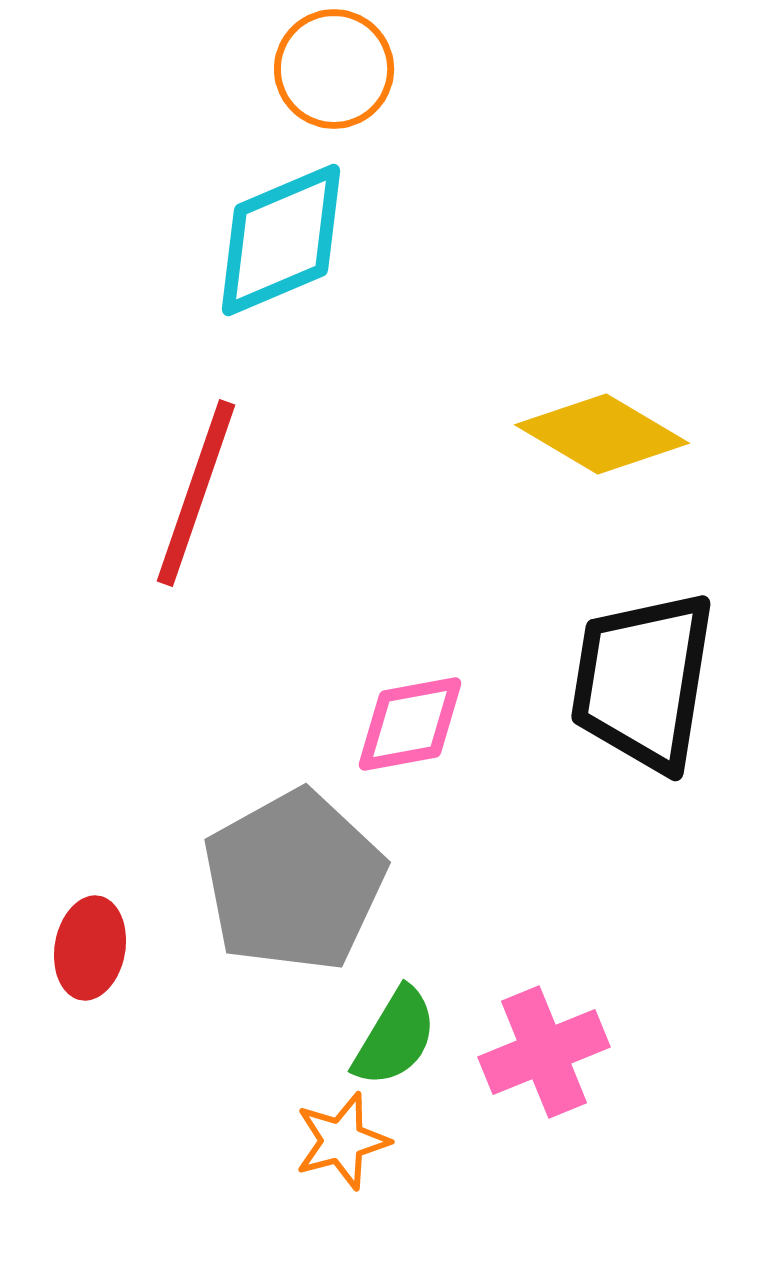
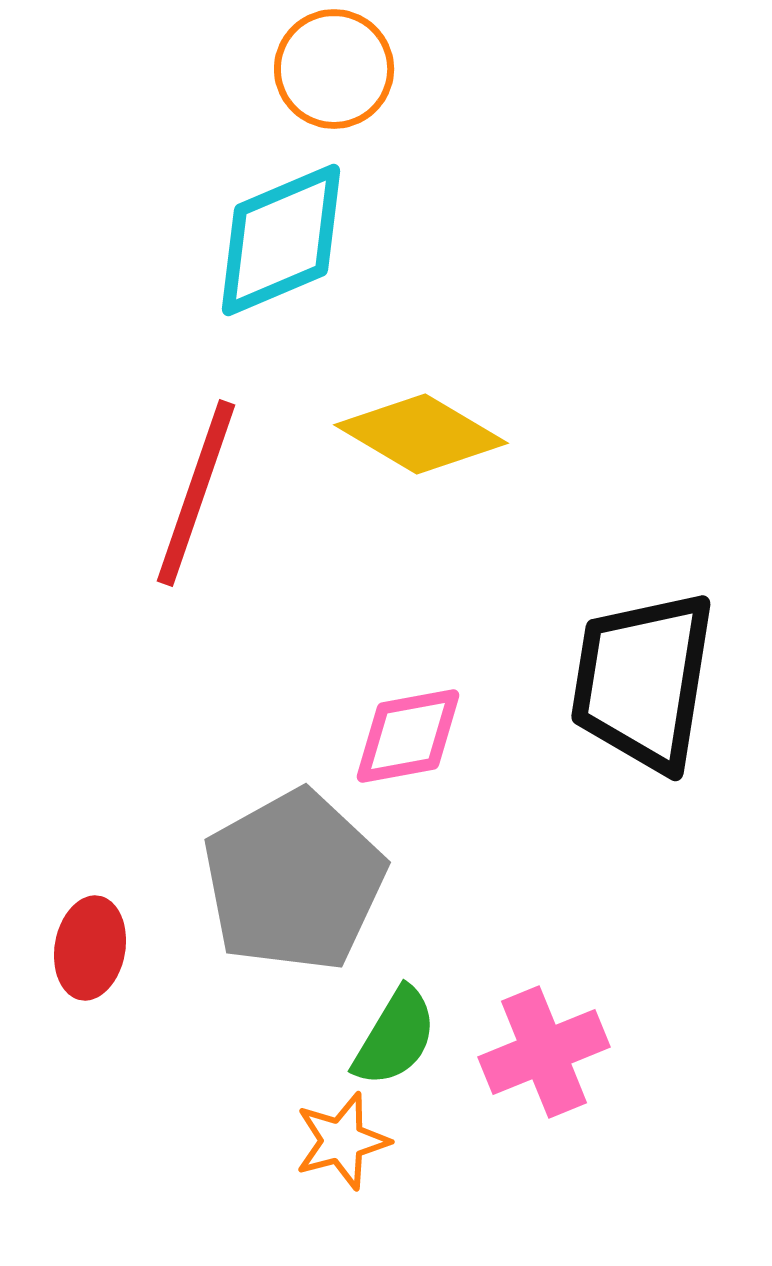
yellow diamond: moved 181 px left
pink diamond: moved 2 px left, 12 px down
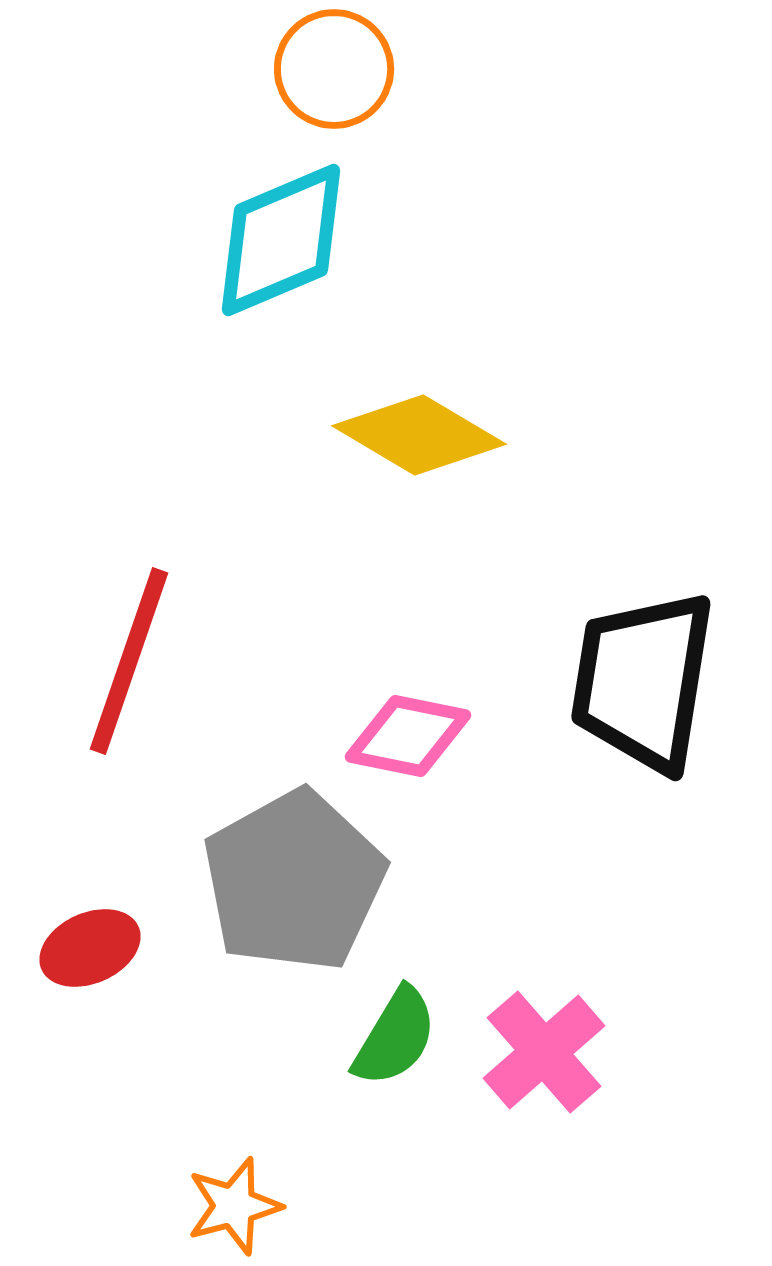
yellow diamond: moved 2 px left, 1 px down
red line: moved 67 px left, 168 px down
pink diamond: rotated 22 degrees clockwise
red ellipse: rotated 56 degrees clockwise
pink cross: rotated 19 degrees counterclockwise
orange star: moved 108 px left, 65 px down
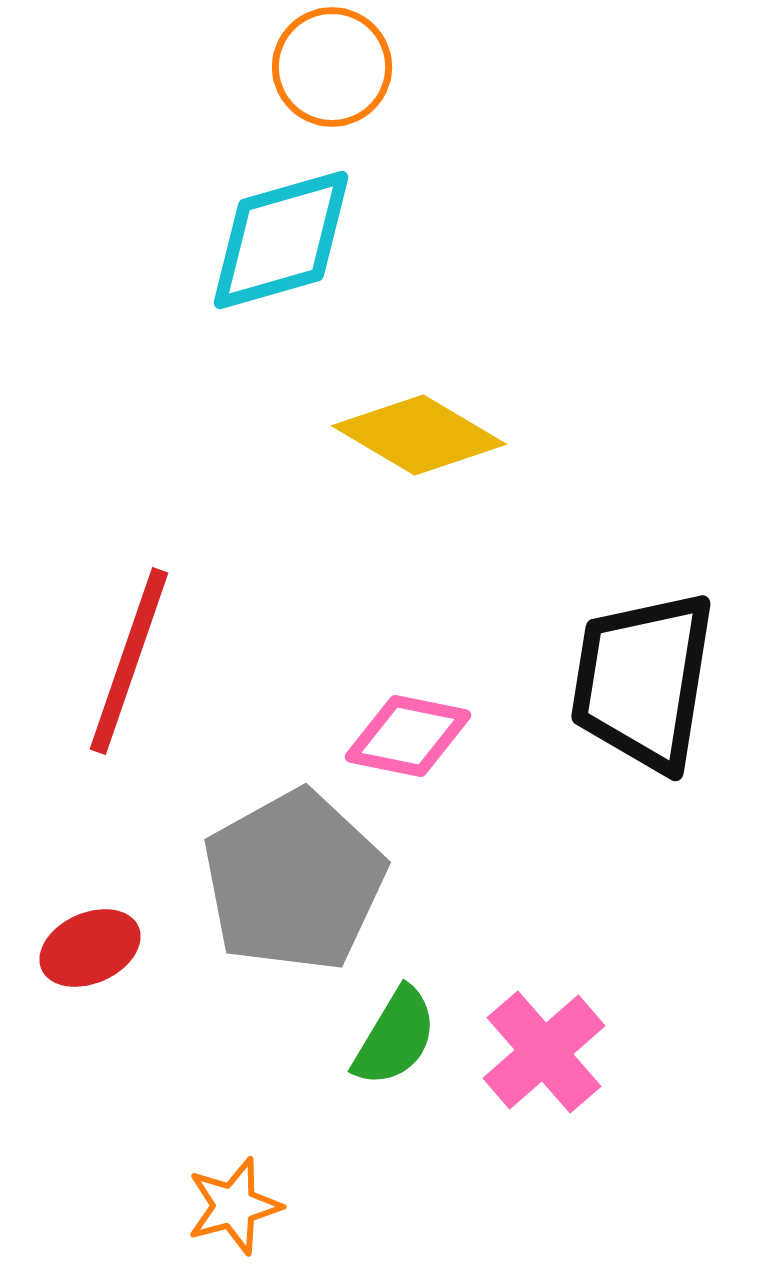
orange circle: moved 2 px left, 2 px up
cyan diamond: rotated 7 degrees clockwise
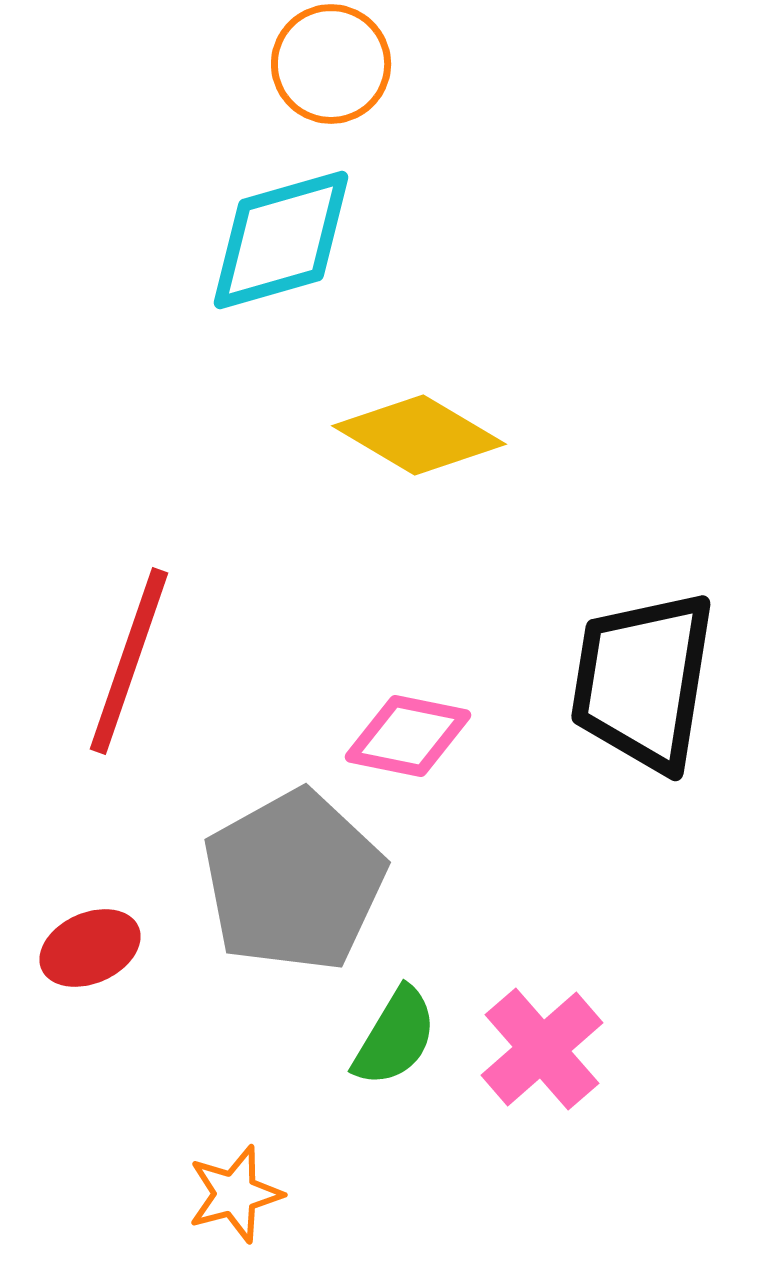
orange circle: moved 1 px left, 3 px up
pink cross: moved 2 px left, 3 px up
orange star: moved 1 px right, 12 px up
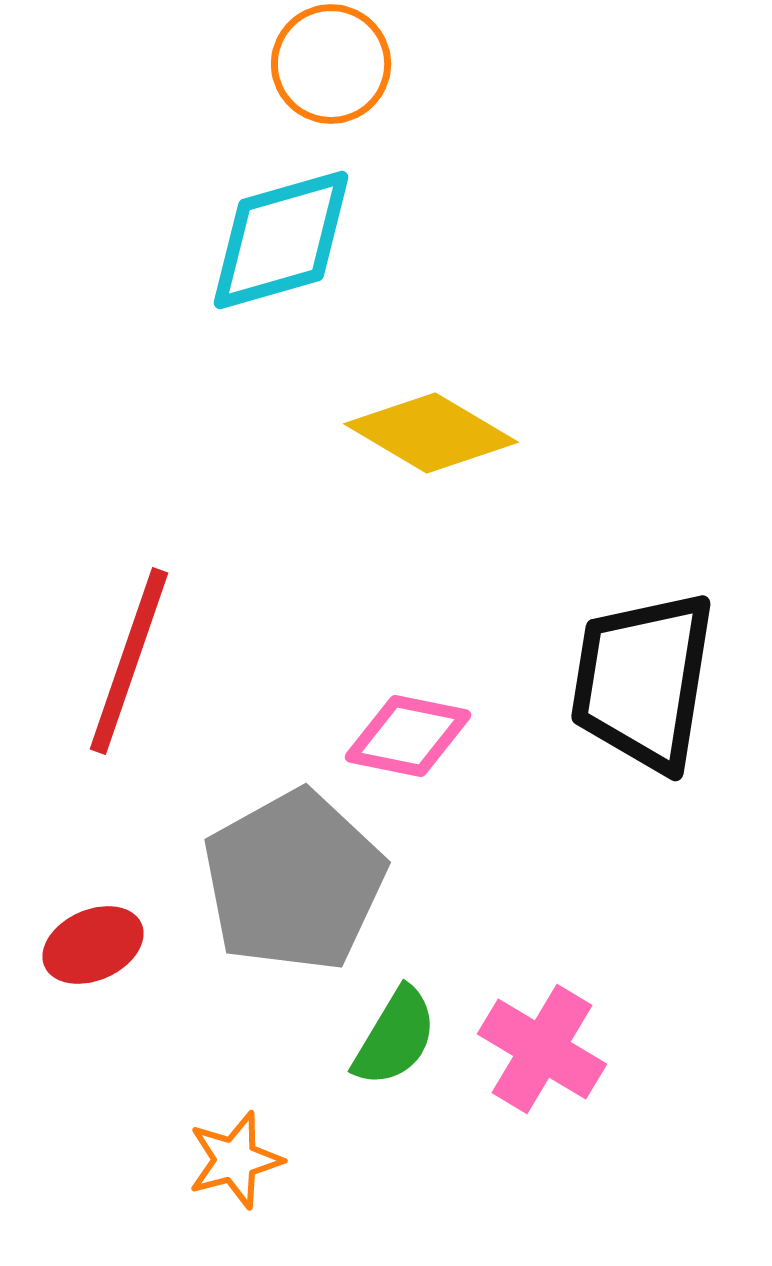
yellow diamond: moved 12 px right, 2 px up
red ellipse: moved 3 px right, 3 px up
pink cross: rotated 18 degrees counterclockwise
orange star: moved 34 px up
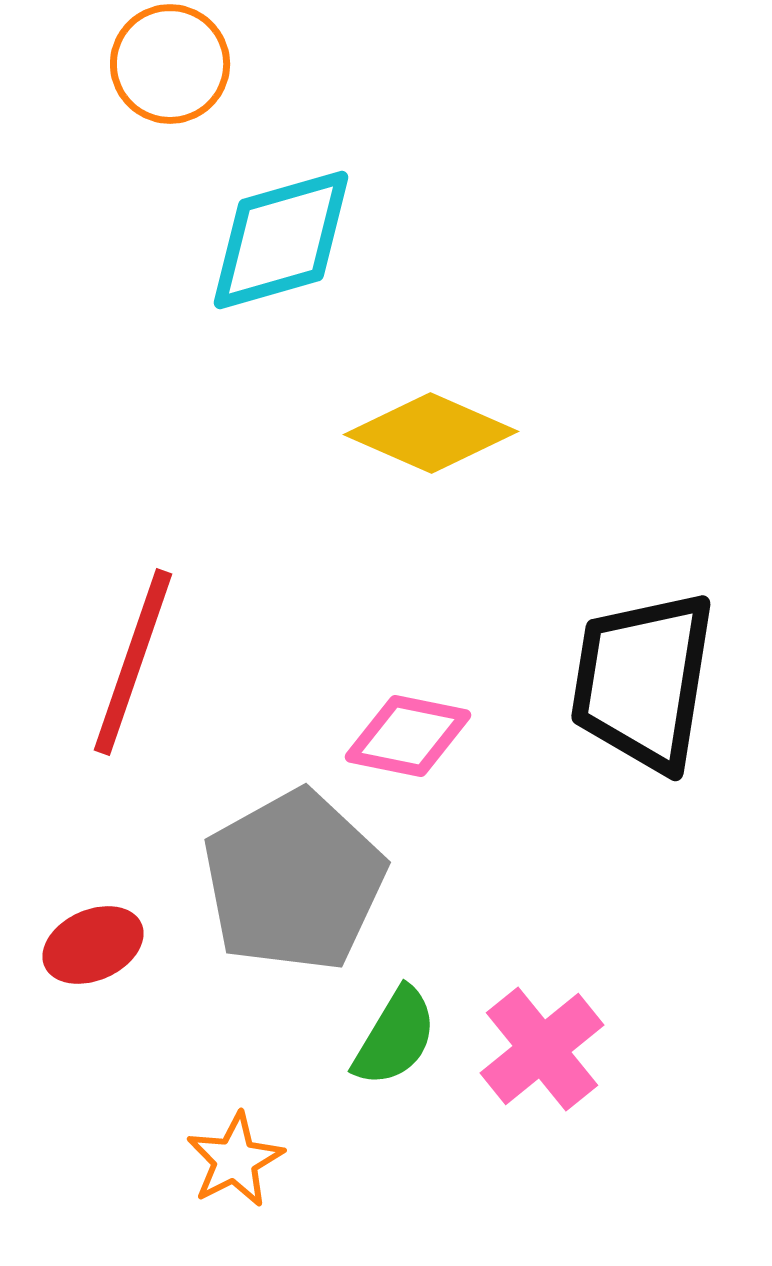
orange circle: moved 161 px left
yellow diamond: rotated 7 degrees counterclockwise
red line: moved 4 px right, 1 px down
pink cross: rotated 20 degrees clockwise
orange star: rotated 12 degrees counterclockwise
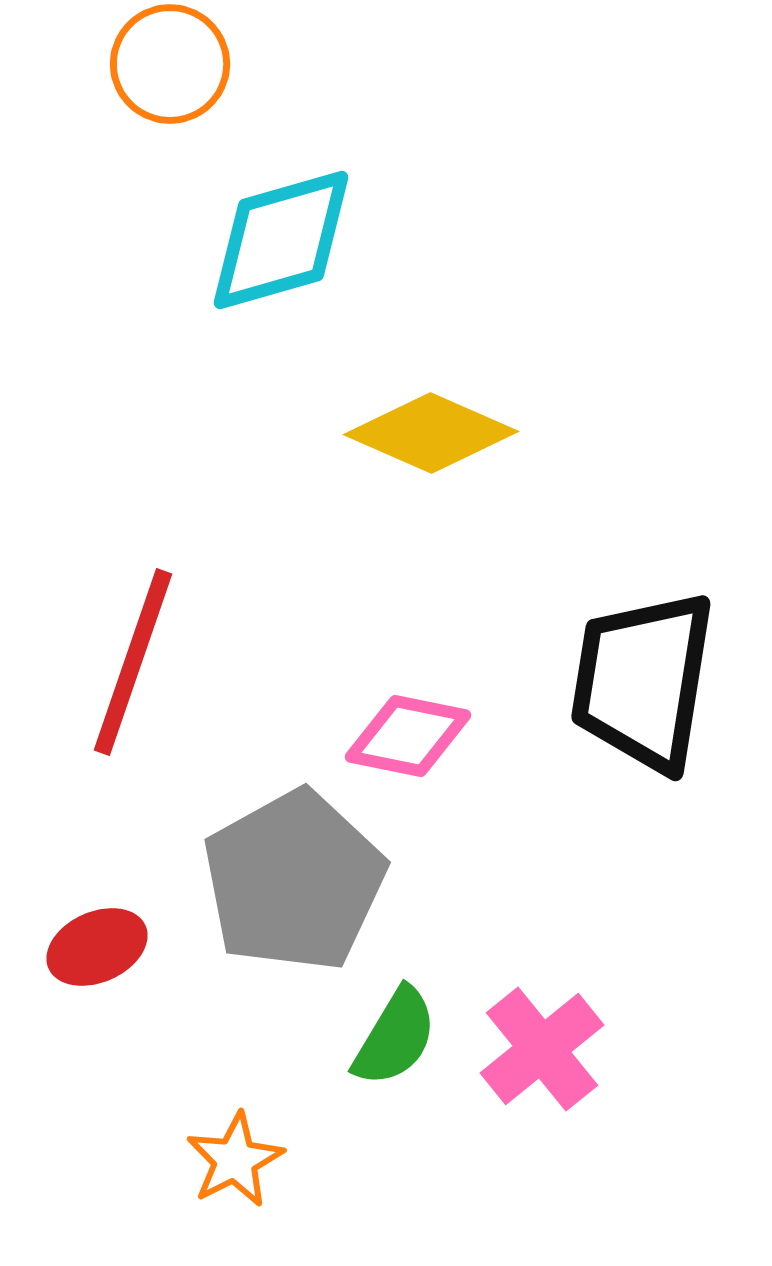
red ellipse: moved 4 px right, 2 px down
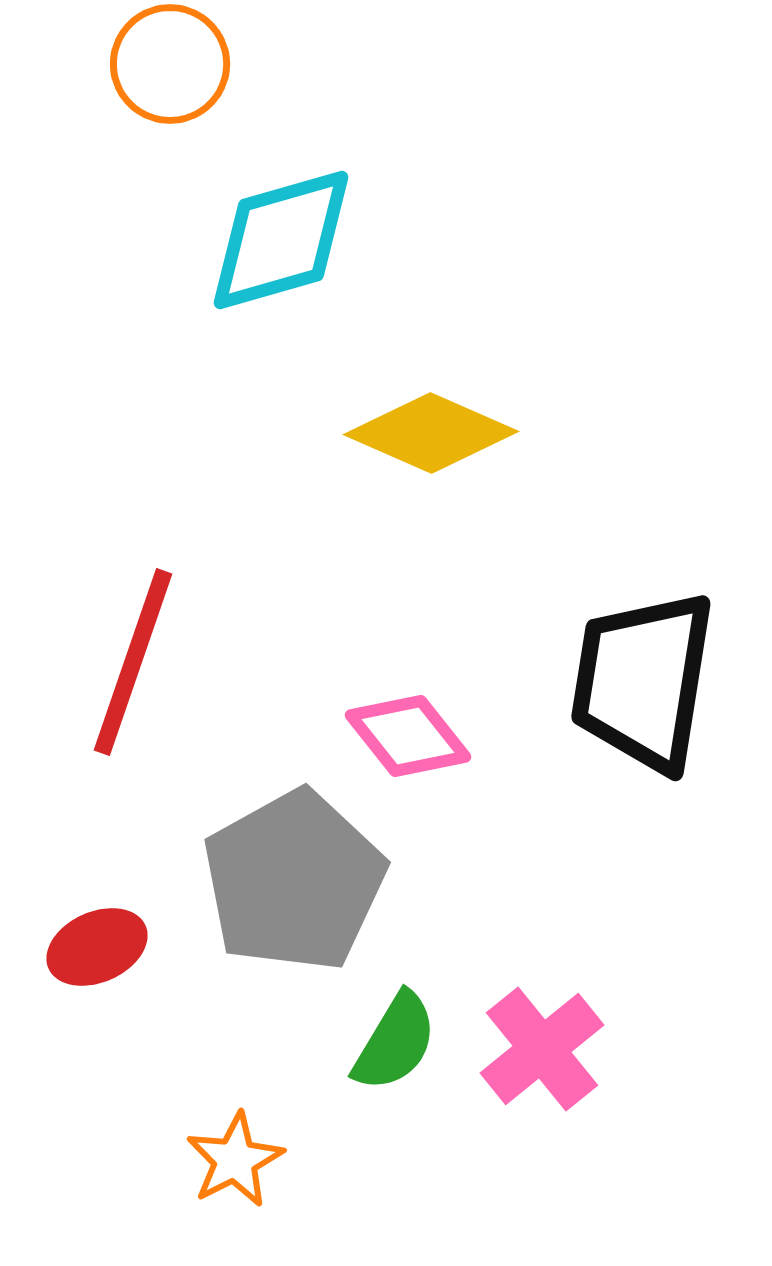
pink diamond: rotated 40 degrees clockwise
green semicircle: moved 5 px down
